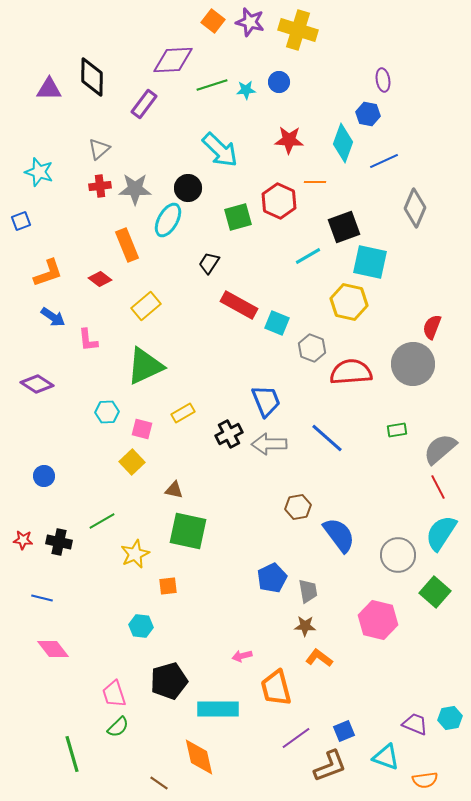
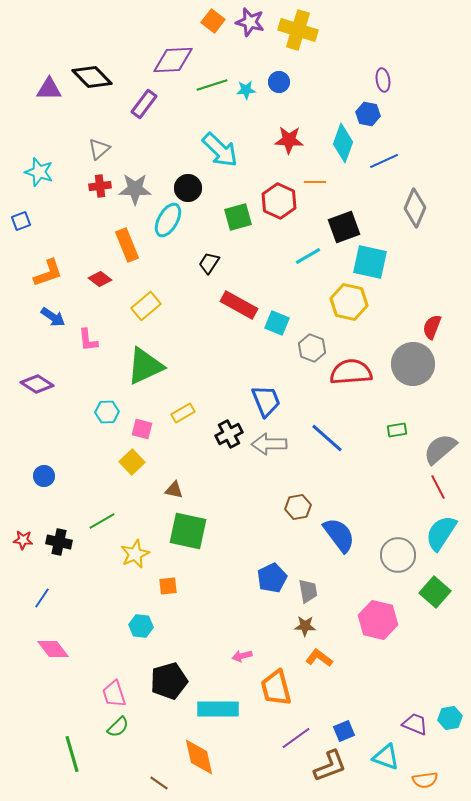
black diamond at (92, 77): rotated 45 degrees counterclockwise
blue line at (42, 598): rotated 70 degrees counterclockwise
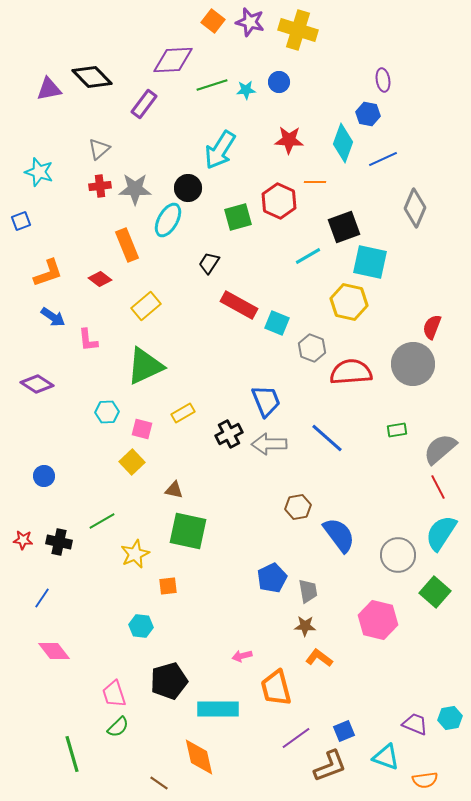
purple triangle at (49, 89): rotated 12 degrees counterclockwise
cyan arrow at (220, 150): rotated 78 degrees clockwise
blue line at (384, 161): moved 1 px left, 2 px up
pink diamond at (53, 649): moved 1 px right, 2 px down
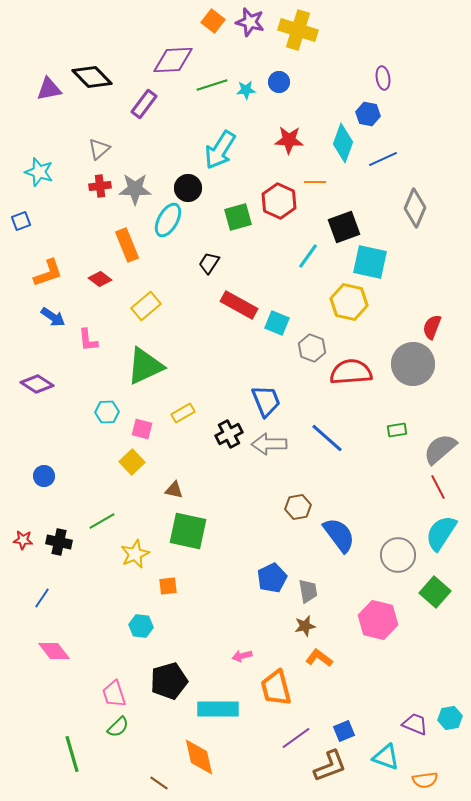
purple ellipse at (383, 80): moved 2 px up
cyan line at (308, 256): rotated 24 degrees counterclockwise
brown star at (305, 626): rotated 15 degrees counterclockwise
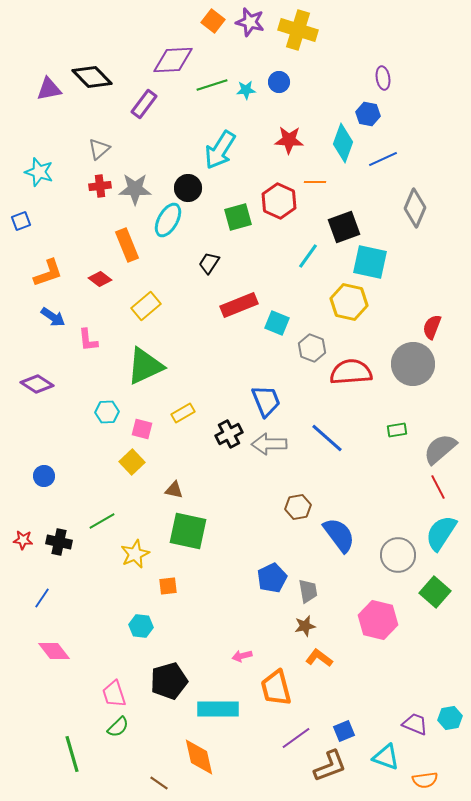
red rectangle at (239, 305): rotated 51 degrees counterclockwise
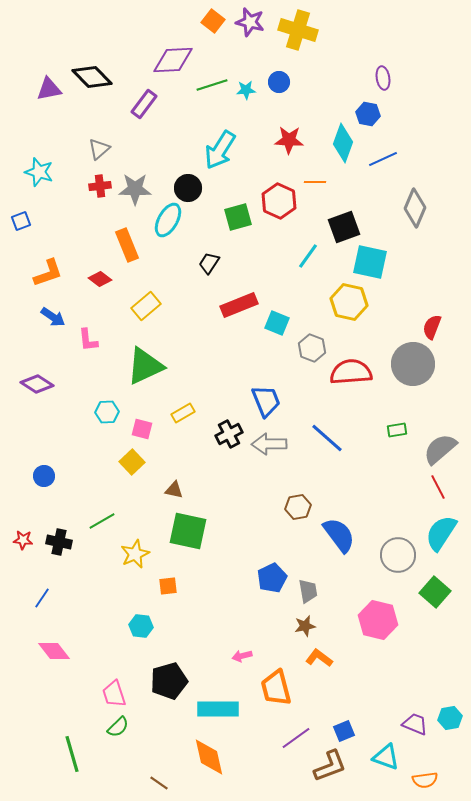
orange diamond at (199, 757): moved 10 px right
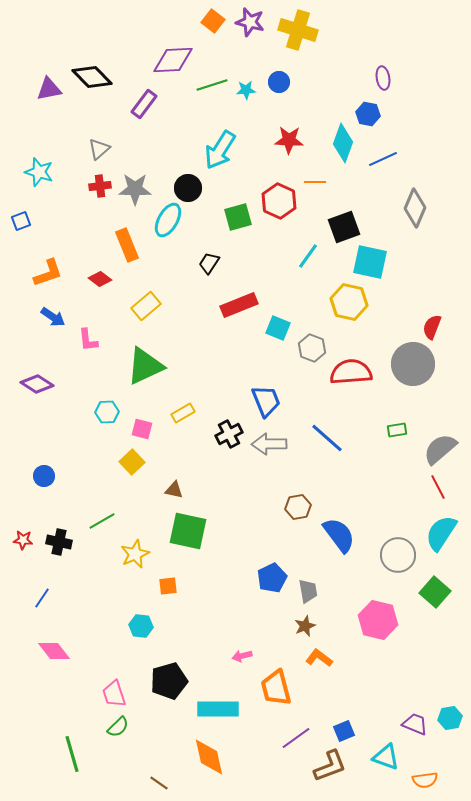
cyan square at (277, 323): moved 1 px right, 5 px down
brown star at (305, 626): rotated 10 degrees counterclockwise
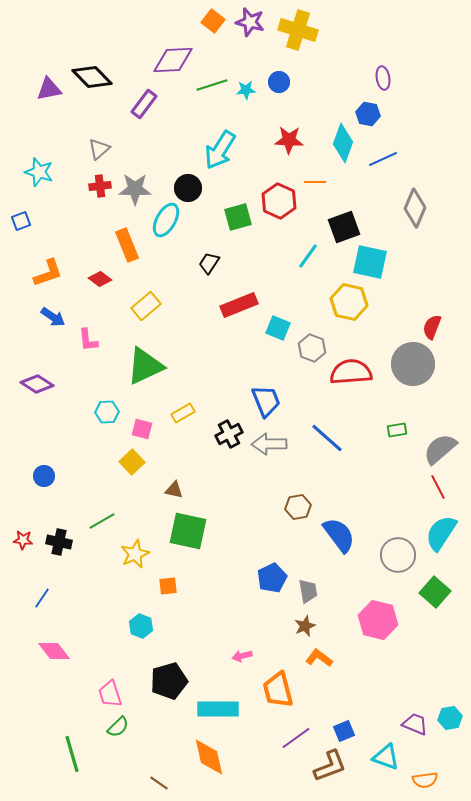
cyan ellipse at (168, 220): moved 2 px left
cyan hexagon at (141, 626): rotated 15 degrees clockwise
orange trapezoid at (276, 688): moved 2 px right, 2 px down
pink trapezoid at (114, 694): moved 4 px left
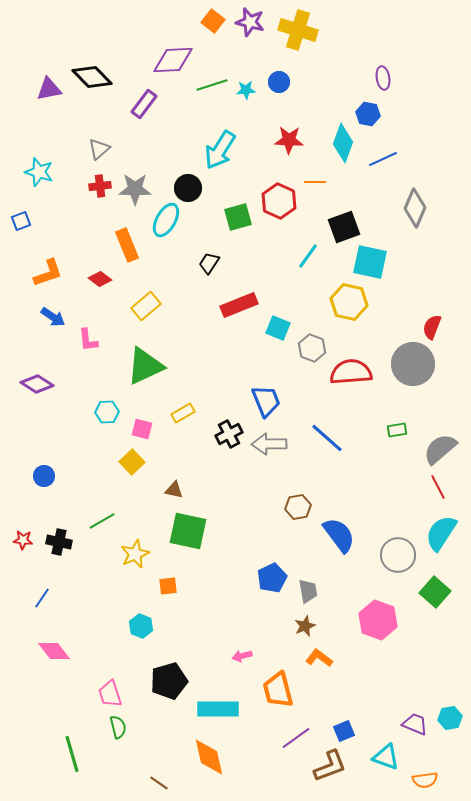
pink hexagon at (378, 620): rotated 6 degrees clockwise
green semicircle at (118, 727): rotated 60 degrees counterclockwise
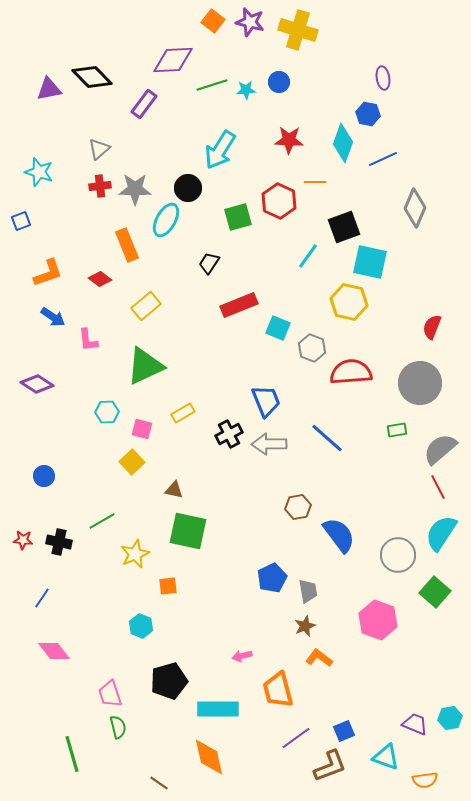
gray circle at (413, 364): moved 7 px right, 19 px down
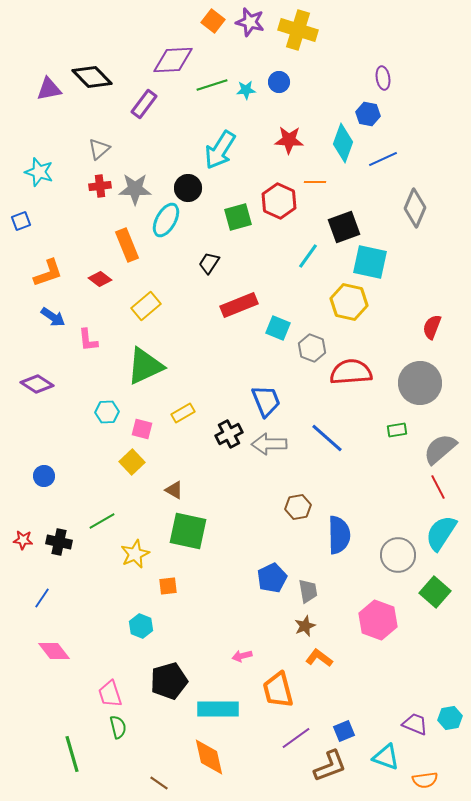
brown triangle at (174, 490): rotated 18 degrees clockwise
blue semicircle at (339, 535): rotated 36 degrees clockwise
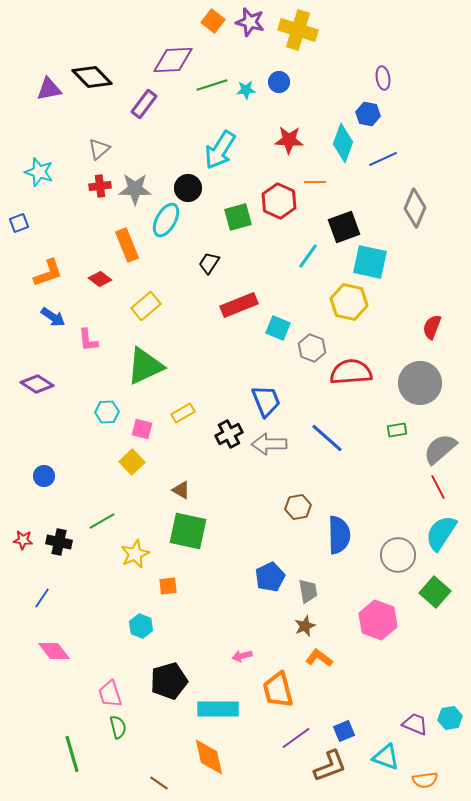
blue square at (21, 221): moved 2 px left, 2 px down
brown triangle at (174, 490): moved 7 px right
blue pentagon at (272, 578): moved 2 px left, 1 px up
